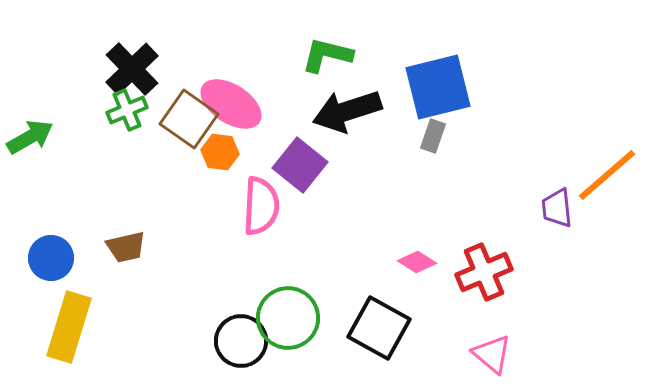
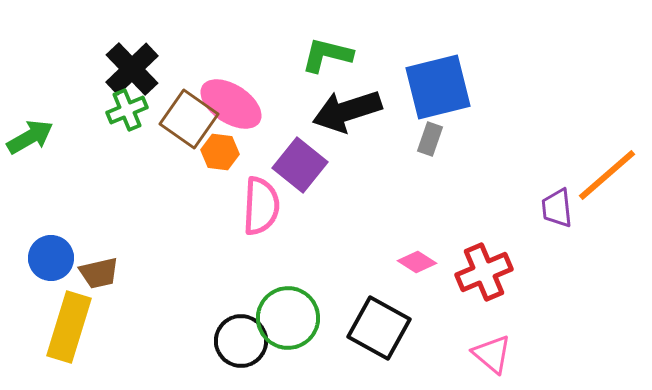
gray rectangle: moved 3 px left, 3 px down
brown trapezoid: moved 27 px left, 26 px down
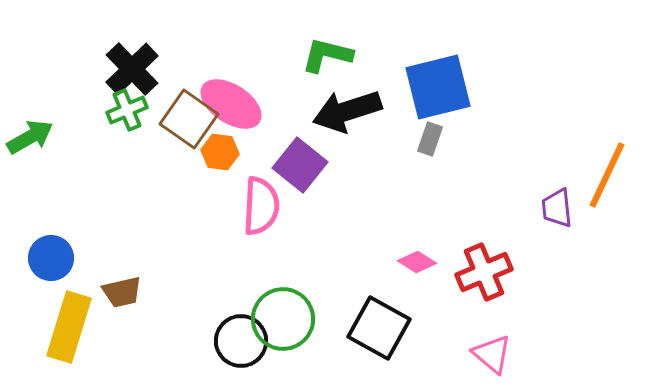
orange line: rotated 24 degrees counterclockwise
brown trapezoid: moved 23 px right, 19 px down
green circle: moved 5 px left, 1 px down
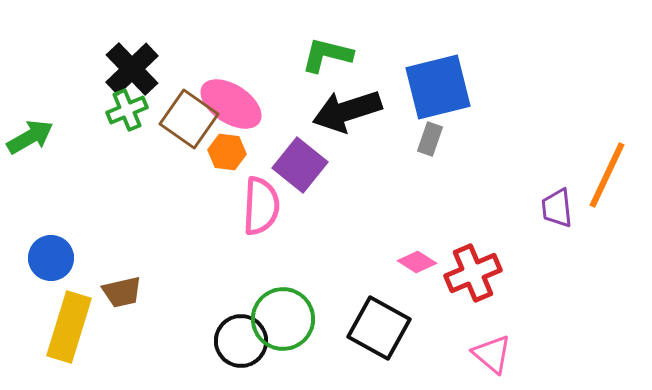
orange hexagon: moved 7 px right
red cross: moved 11 px left, 1 px down
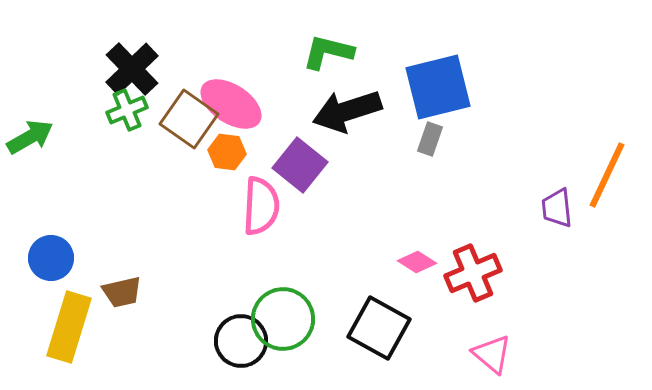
green L-shape: moved 1 px right, 3 px up
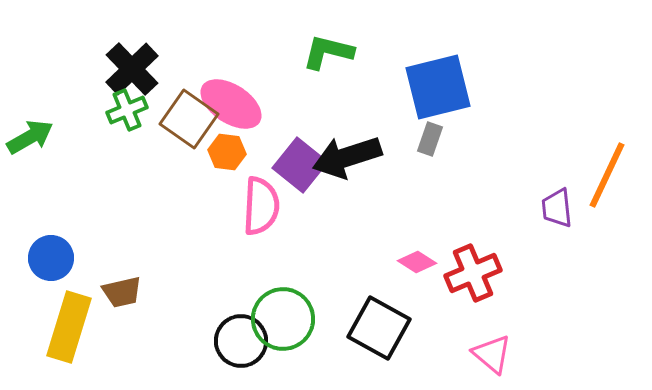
black arrow: moved 46 px down
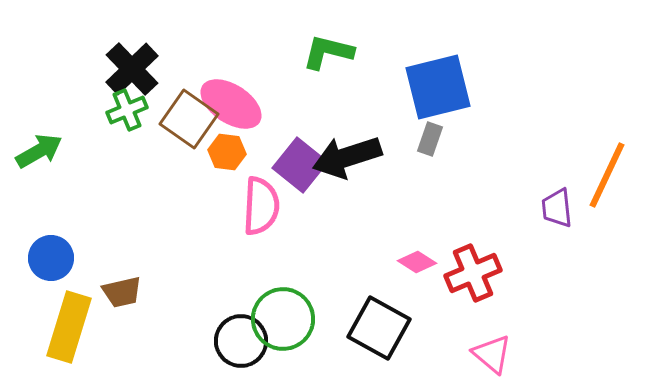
green arrow: moved 9 px right, 14 px down
